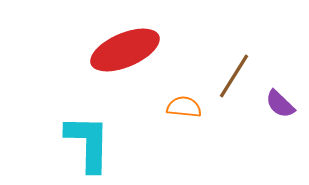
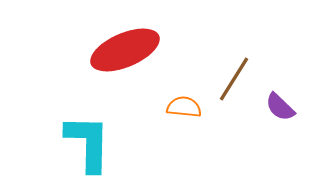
brown line: moved 3 px down
purple semicircle: moved 3 px down
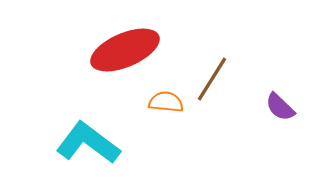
brown line: moved 22 px left
orange semicircle: moved 18 px left, 5 px up
cyan L-shape: rotated 54 degrees counterclockwise
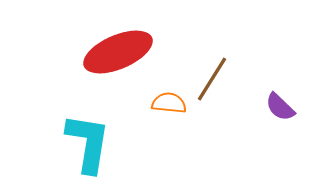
red ellipse: moved 7 px left, 2 px down
orange semicircle: moved 3 px right, 1 px down
cyan L-shape: rotated 62 degrees clockwise
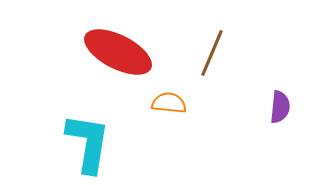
red ellipse: rotated 50 degrees clockwise
brown line: moved 26 px up; rotated 9 degrees counterclockwise
purple semicircle: rotated 128 degrees counterclockwise
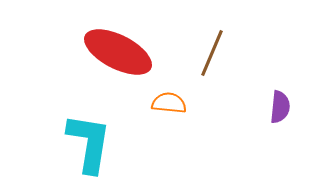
cyan L-shape: moved 1 px right
